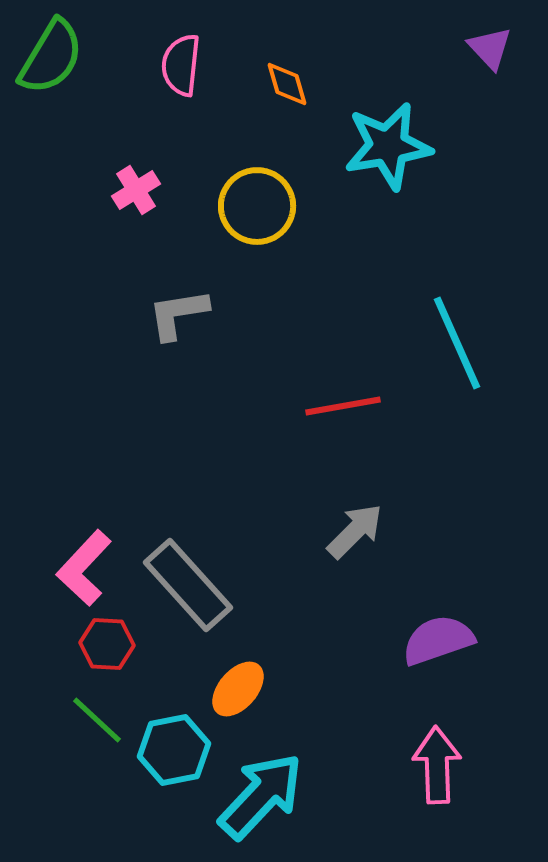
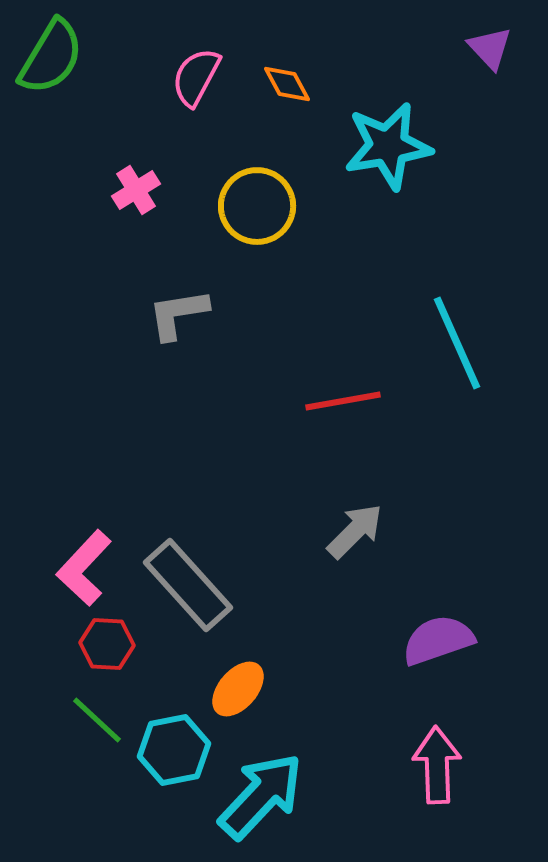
pink semicircle: moved 15 px right, 12 px down; rotated 22 degrees clockwise
orange diamond: rotated 12 degrees counterclockwise
red line: moved 5 px up
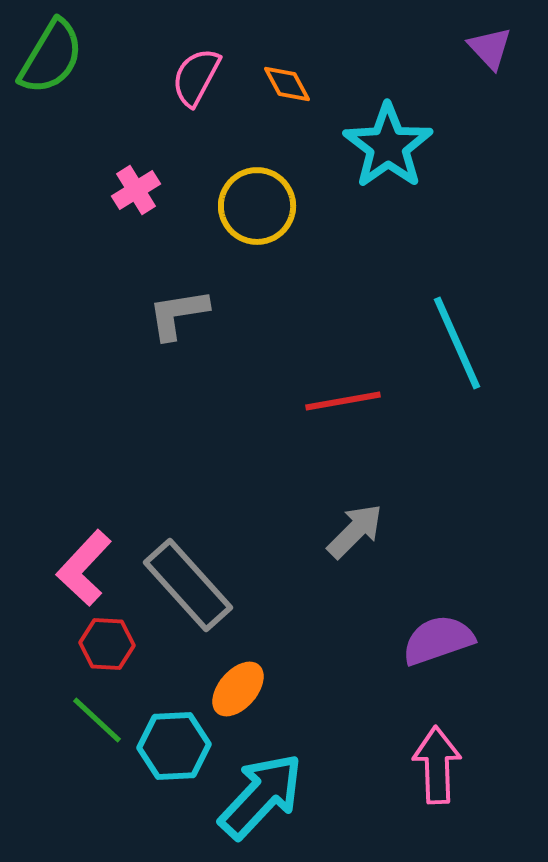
cyan star: rotated 26 degrees counterclockwise
cyan hexagon: moved 4 px up; rotated 8 degrees clockwise
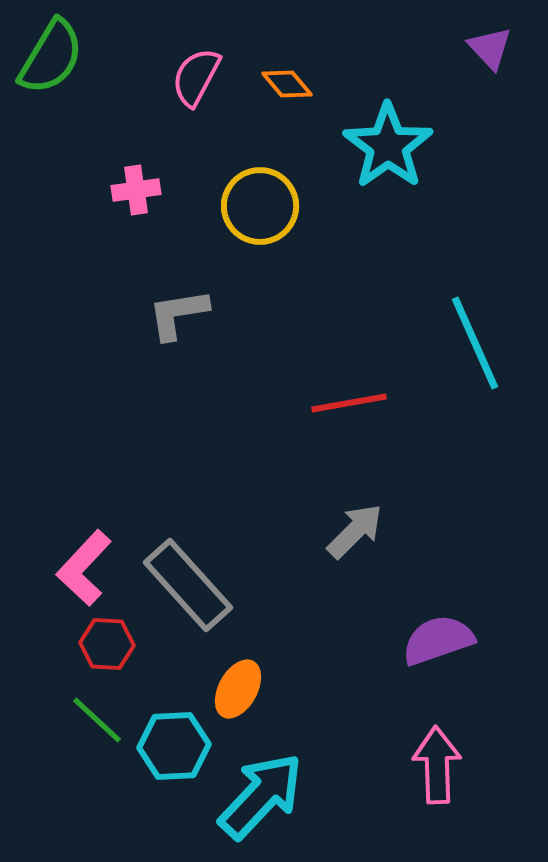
orange diamond: rotated 12 degrees counterclockwise
pink cross: rotated 24 degrees clockwise
yellow circle: moved 3 px right
cyan line: moved 18 px right
red line: moved 6 px right, 2 px down
orange ellipse: rotated 12 degrees counterclockwise
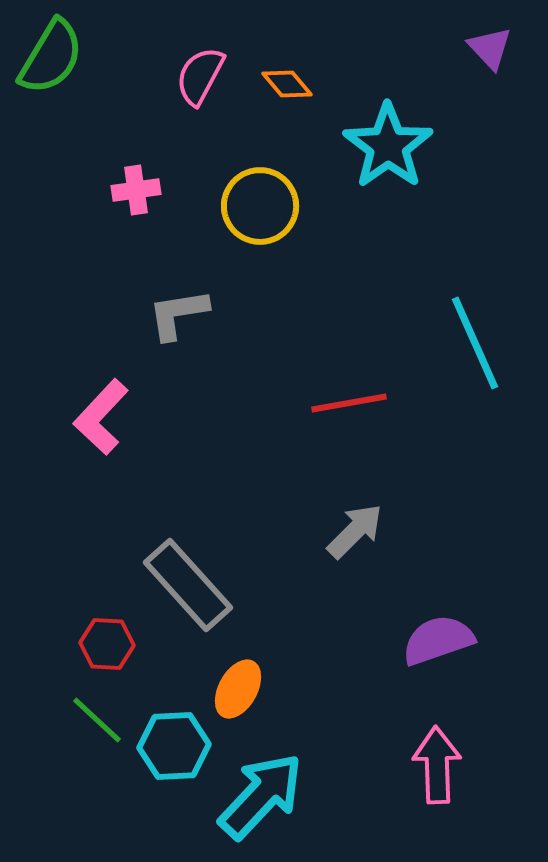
pink semicircle: moved 4 px right, 1 px up
pink L-shape: moved 17 px right, 151 px up
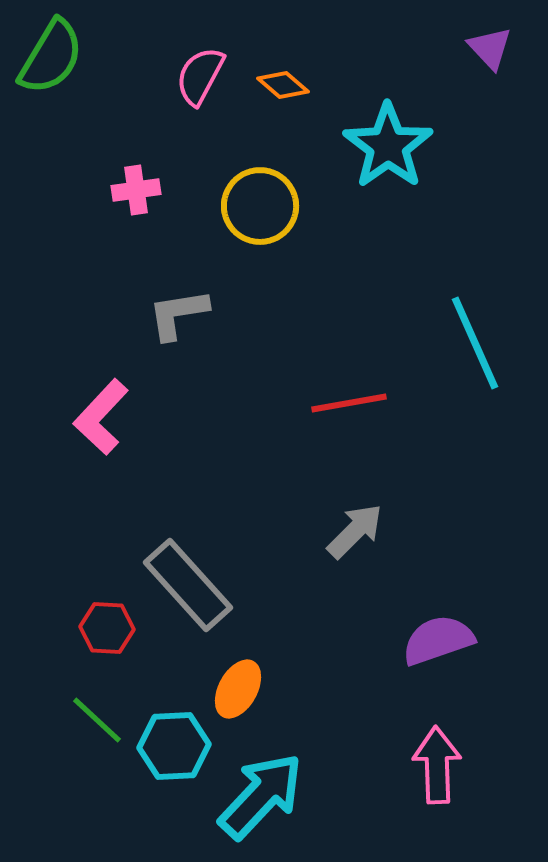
orange diamond: moved 4 px left, 1 px down; rotated 9 degrees counterclockwise
red hexagon: moved 16 px up
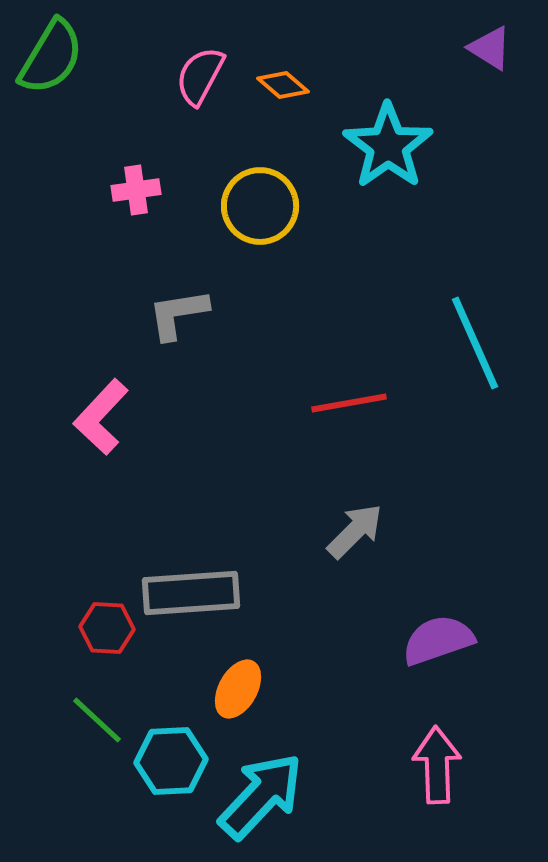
purple triangle: rotated 15 degrees counterclockwise
gray rectangle: moved 3 px right, 8 px down; rotated 52 degrees counterclockwise
cyan hexagon: moved 3 px left, 15 px down
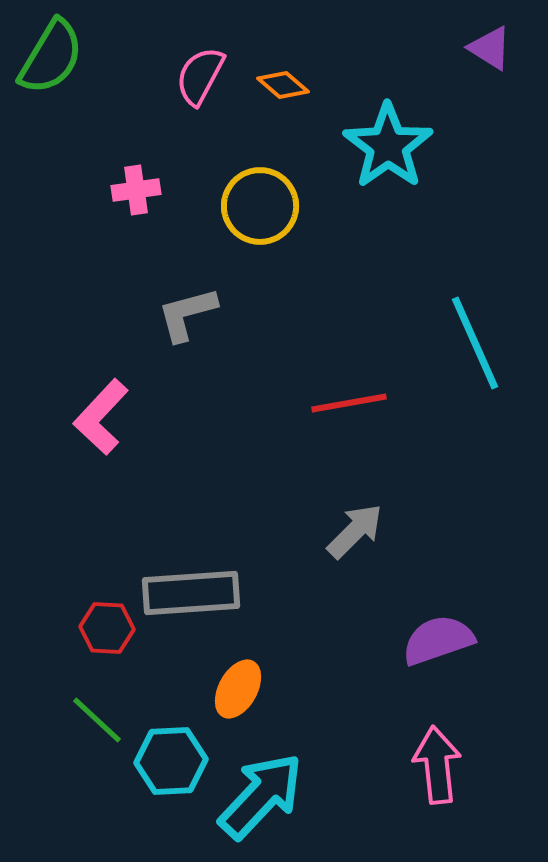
gray L-shape: moved 9 px right; rotated 6 degrees counterclockwise
pink arrow: rotated 4 degrees counterclockwise
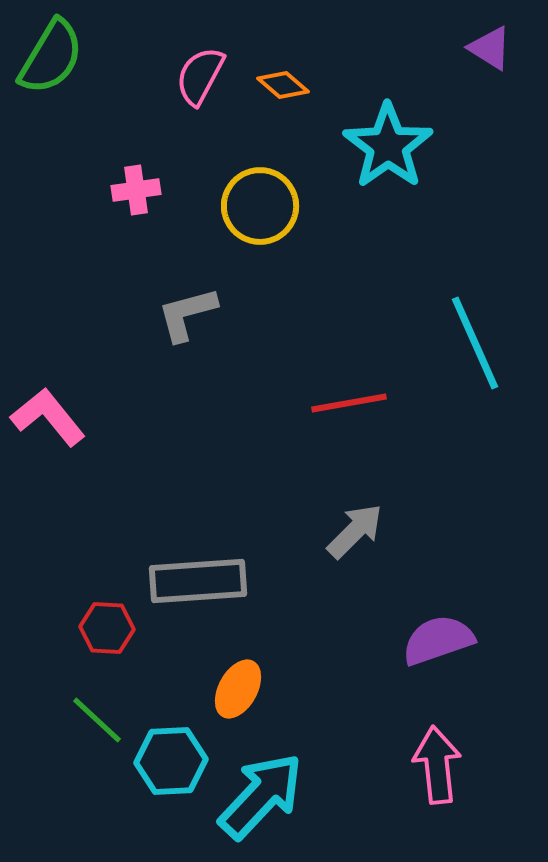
pink L-shape: moved 53 px left; rotated 98 degrees clockwise
gray rectangle: moved 7 px right, 12 px up
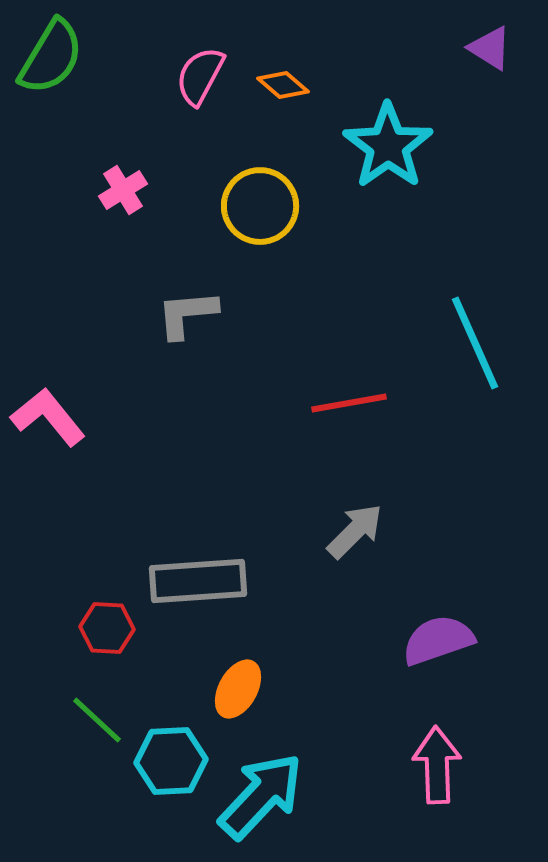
pink cross: moved 13 px left; rotated 24 degrees counterclockwise
gray L-shape: rotated 10 degrees clockwise
pink arrow: rotated 4 degrees clockwise
